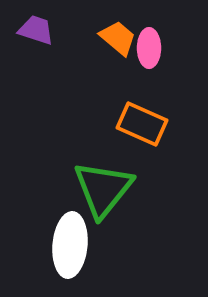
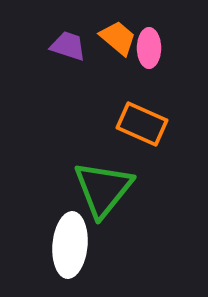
purple trapezoid: moved 32 px right, 16 px down
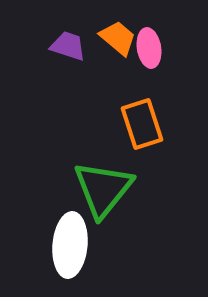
pink ellipse: rotated 9 degrees counterclockwise
orange rectangle: rotated 48 degrees clockwise
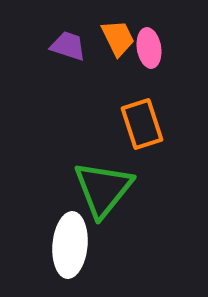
orange trapezoid: rotated 24 degrees clockwise
